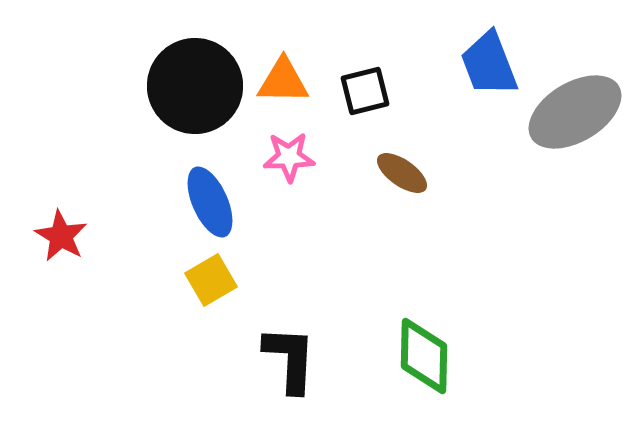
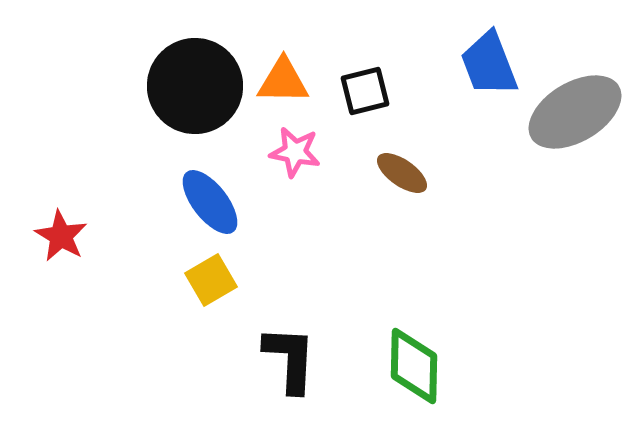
pink star: moved 6 px right, 5 px up; rotated 12 degrees clockwise
blue ellipse: rotated 14 degrees counterclockwise
green diamond: moved 10 px left, 10 px down
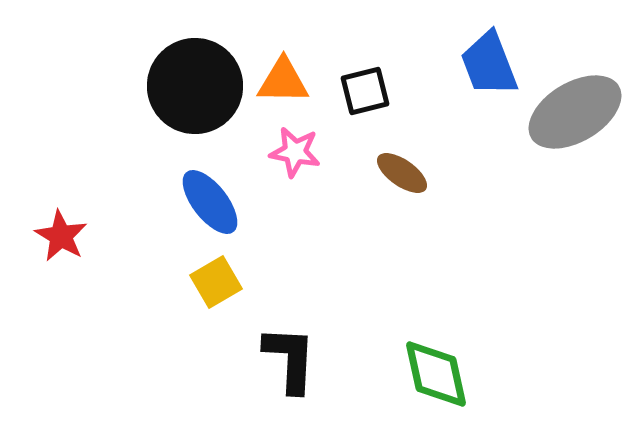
yellow square: moved 5 px right, 2 px down
green diamond: moved 22 px right, 8 px down; rotated 14 degrees counterclockwise
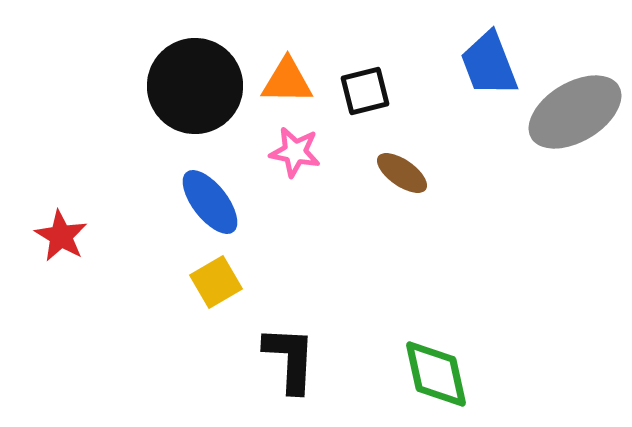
orange triangle: moved 4 px right
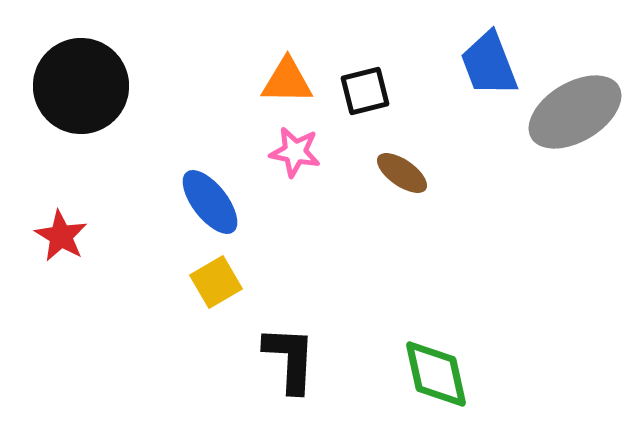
black circle: moved 114 px left
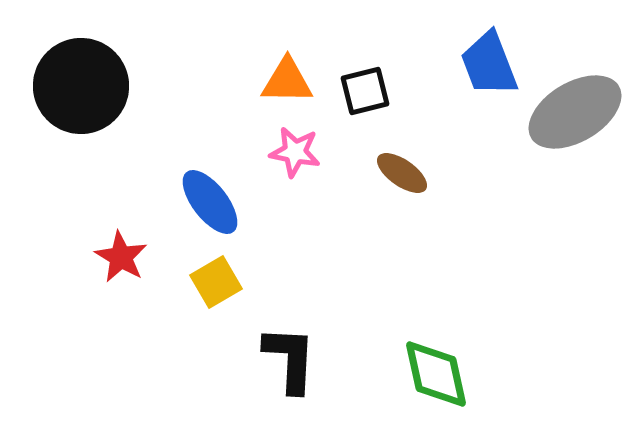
red star: moved 60 px right, 21 px down
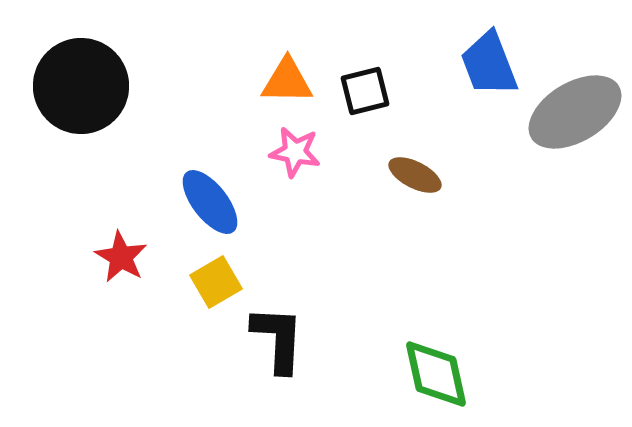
brown ellipse: moved 13 px right, 2 px down; rotated 8 degrees counterclockwise
black L-shape: moved 12 px left, 20 px up
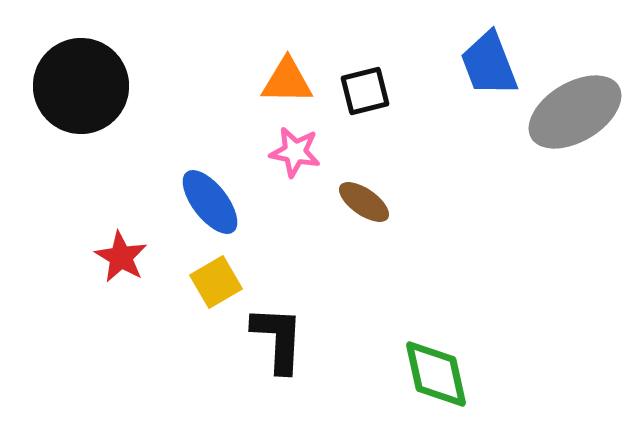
brown ellipse: moved 51 px left, 27 px down; rotated 8 degrees clockwise
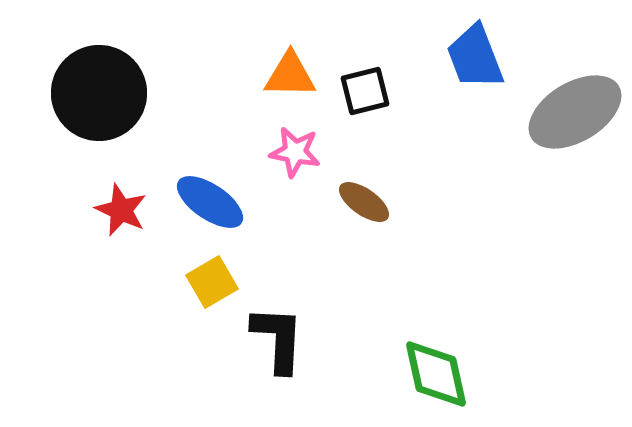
blue trapezoid: moved 14 px left, 7 px up
orange triangle: moved 3 px right, 6 px up
black circle: moved 18 px right, 7 px down
blue ellipse: rotated 18 degrees counterclockwise
red star: moved 47 px up; rotated 6 degrees counterclockwise
yellow square: moved 4 px left
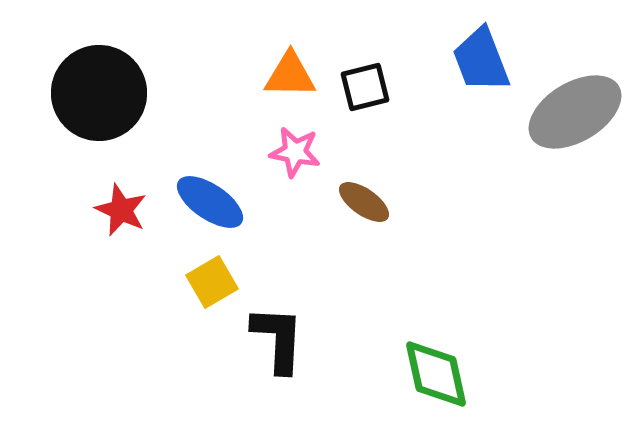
blue trapezoid: moved 6 px right, 3 px down
black square: moved 4 px up
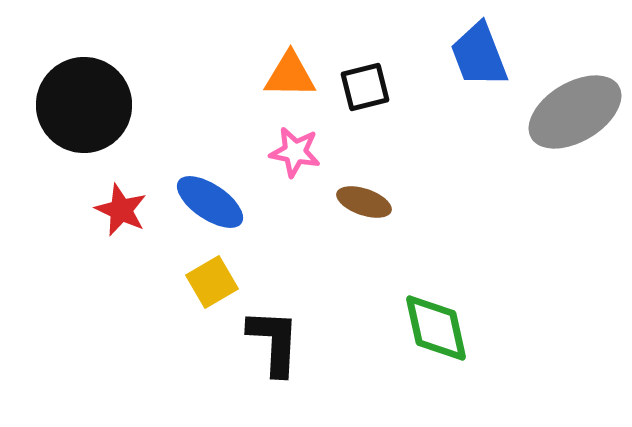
blue trapezoid: moved 2 px left, 5 px up
black circle: moved 15 px left, 12 px down
brown ellipse: rotated 16 degrees counterclockwise
black L-shape: moved 4 px left, 3 px down
green diamond: moved 46 px up
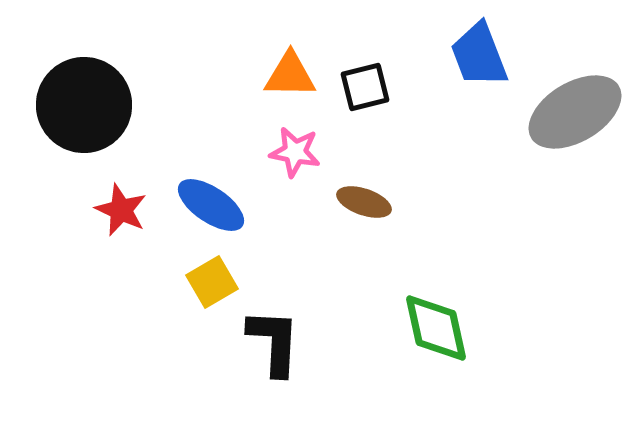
blue ellipse: moved 1 px right, 3 px down
